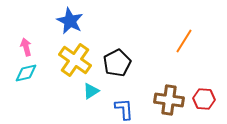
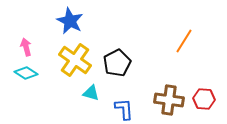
cyan diamond: rotated 45 degrees clockwise
cyan triangle: moved 2 px down; rotated 48 degrees clockwise
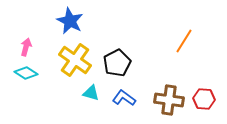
pink arrow: rotated 30 degrees clockwise
blue L-shape: moved 11 px up; rotated 50 degrees counterclockwise
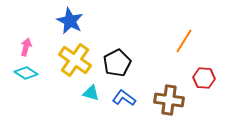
red hexagon: moved 21 px up
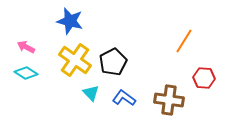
blue star: rotated 12 degrees counterclockwise
pink arrow: rotated 78 degrees counterclockwise
black pentagon: moved 4 px left, 1 px up
cyan triangle: rotated 30 degrees clockwise
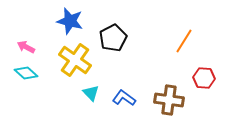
black pentagon: moved 24 px up
cyan diamond: rotated 10 degrees clockwise
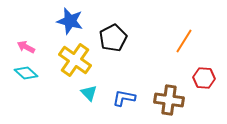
cyan triangle: moved 2 px left
blue L-shape: rotated 25 degrees counterclockwise
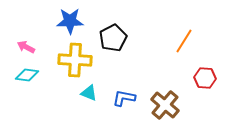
blue star: rotated 16 degrees counterclockwise
yellow cross: rotated 32 degrees counterclockwise
cyan diamond: moved 1 px right, 2 px down; rotated 35 degrees counterclockwise
red hexagon: moved 1 px right
cyan triangle: rotated 24 degrees counterclockwise
brown cross: moved 4 px left, 5 px down; rotated 32 degrees clockwise
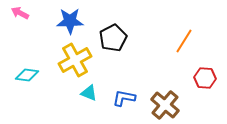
pink arrow: moved 6 px left, 34 px up
yellow cross: rotated 32 degrees counterclockwise
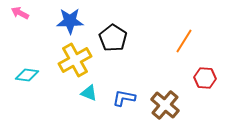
black pentagon: rotated 12 degrees counterclockwise
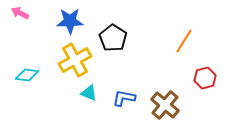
red hexagon: rotated 20 degrees counterclockwise
